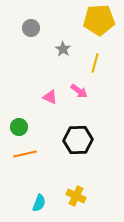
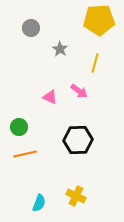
gray star: moved 3 px left
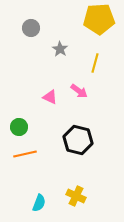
yellow pentagon: moved 1 px up
black hexagon: rotated 16 degrees clockwise
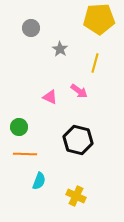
orange line: rotated 15 degrees clockwise
cyan semicircle: moved 22 px up
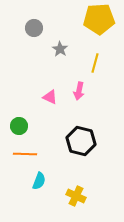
gray circle: moved 3 px right
pink arrow: rotated 66 degrees clockwise
green circle: moved 1 px up
black hexagon: moved 3 px right, 1 px down
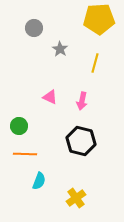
pink arrow: moved 3 px right, 10 px down
yellow cross: moved 2 px down; rotated 30 degrees clockwise
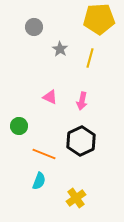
gray circle: moved 1 px up
yellow line: moved 5 px left, 5 px up
black hexagon: rotated 20 degrees clockwise
orange line: moved 19 px right; rotated 20 degrees clockwise
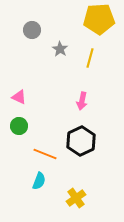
gray circle: moved 2 px left, 3 px down
pink triangle: moved 31 px left
orange line: moved 1 px right
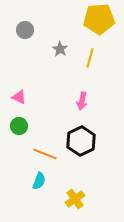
gray circle: moved 7 px left
yellow cross: moved 1 px left, 1 px down
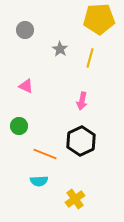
pink triangle: moved 7 px right, 11 px up
cyan semicircle: rotated 66 degrees clockwise
